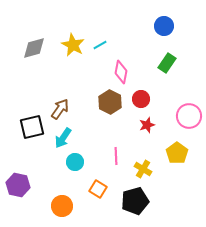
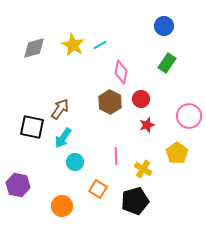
black square: rotated 25 degrees clockwise
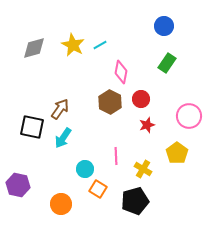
cyan circle: moved 10 px right, 7 px down
orange circle: moved 1 px left, 2 px up
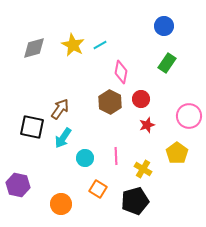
cyan circle: moved 11 px up
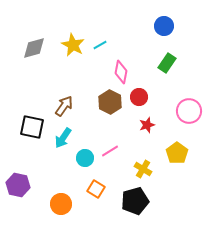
red circle: moved 2 px left, 2 px up
brown arrow: moved 4 px right, 3 px up
pink circle: moved 5 px up
pink line: moved 6 px left, 5 px up; rotated 60 degrees clockwise
orange square: moved 2 px left
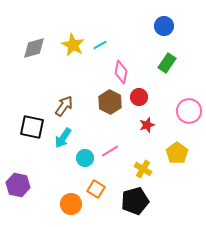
orange circle: moved 10 px right
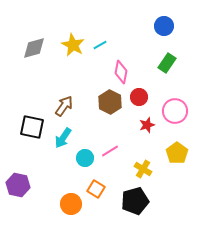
pink circle: moved 14 px left
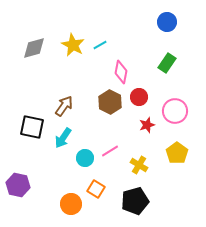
blue circle: moved 3 px right, 4 px up
yellow cross: moved 4 px left, 4 px up
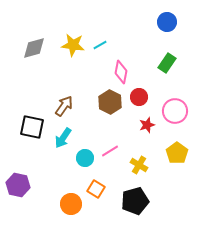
yellow star: rotated 20 degrees counterclockwise
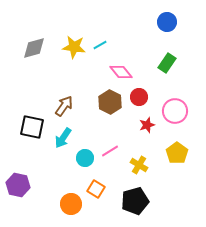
yellow star: moved 1 px right, 2 px down
pink diamond: rotated 50 degrees counterclockwise
